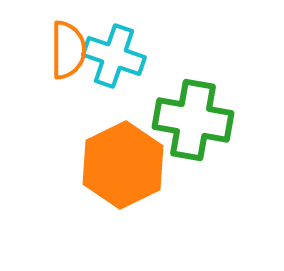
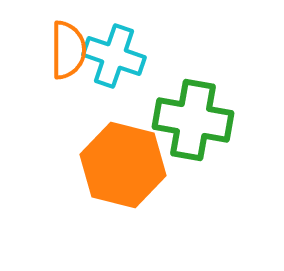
orange hexagon: rotated 20 degrees counterclockwise
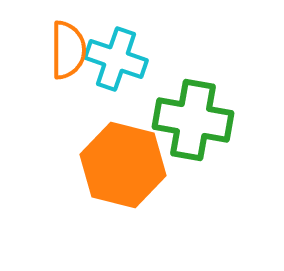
cyan cross: moved 2 px right, 3 px down
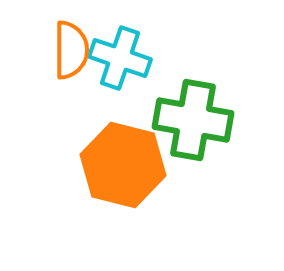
orange semicircle: moved 3 px right
cyan cross: moved 4 px right, 1 px up
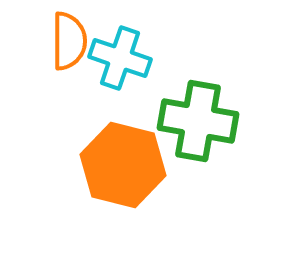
orange semicircle: moved 2 px left, 9 px up
green cross: moved 5 px right, 1 px down
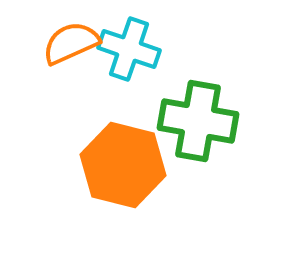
orange semicircle: moved 2 px right, 2 px down; rotated 114 degrees counterclockwise
cyan cross: moved 9 px right, 9 px up
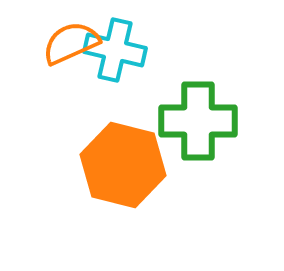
cyan cross: moved 14 px left, 1 px down; rotated 6 degrees counterclockwise
green cross: rotated 10 degrees counterclockwise
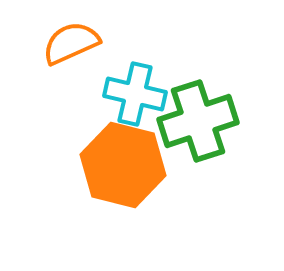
cyan cross: moved 20 px right, 44 px down
green cross: rotated 18 degrees counterclockwise
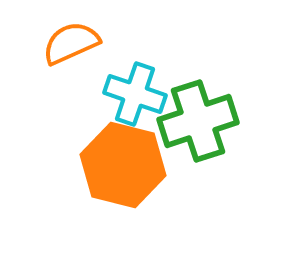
cyan cross: rotated 6 degrees clockwise
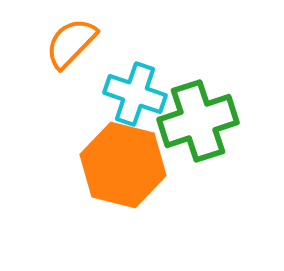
orange semicircle: rotated 22 degrees counterclockwise
